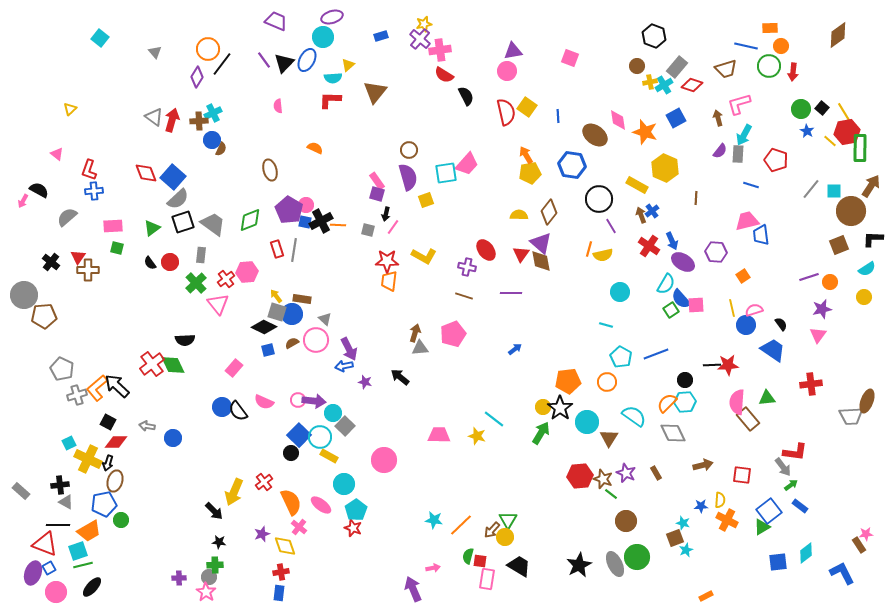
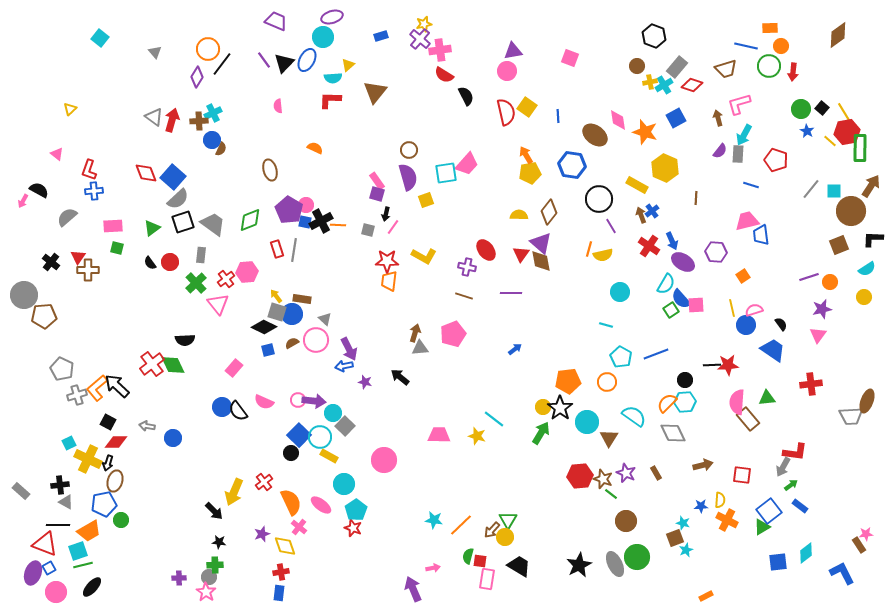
gray arrow at (783, 467): rotated 66 degrees clockwise
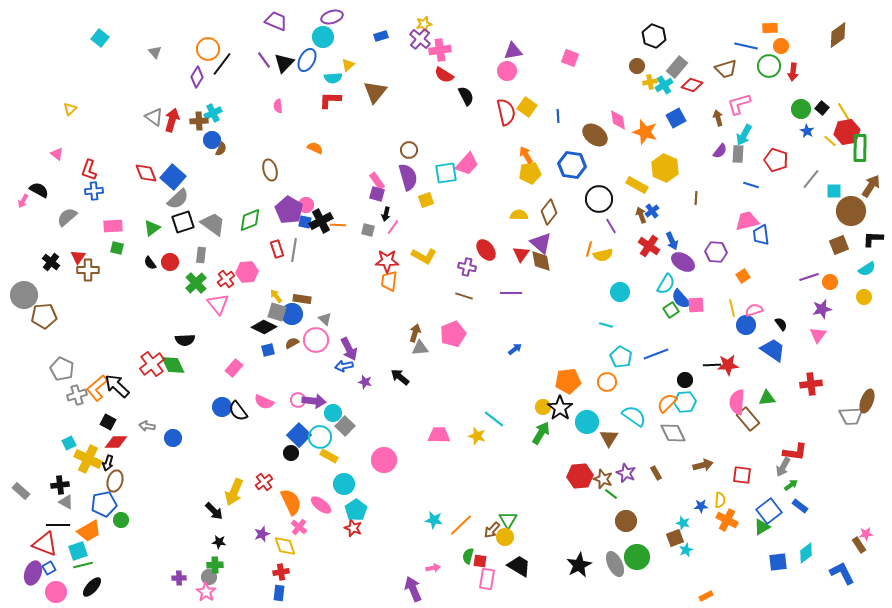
gray line at (811, 189): moved 10 px up
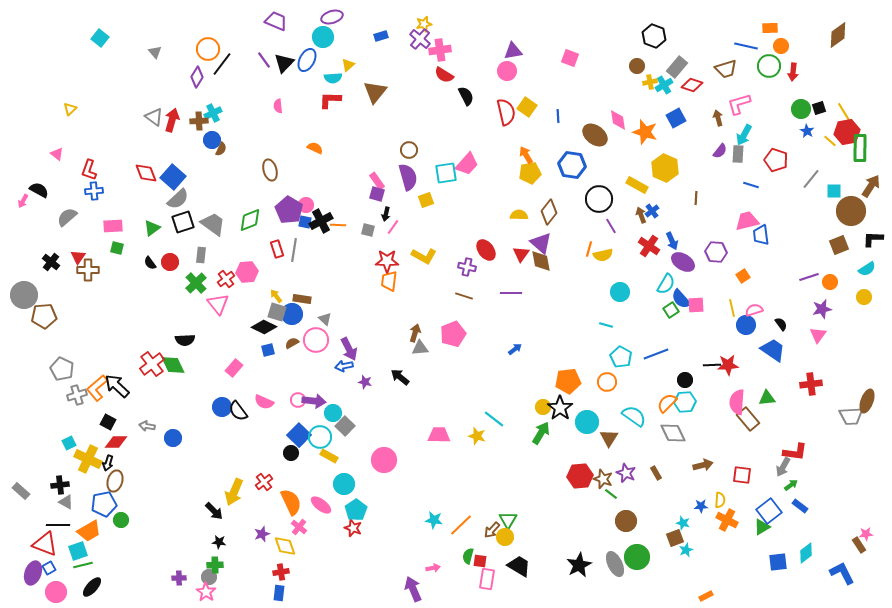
black square at (822, 108): moved 3 px left; rotated 32 degrees clockwise
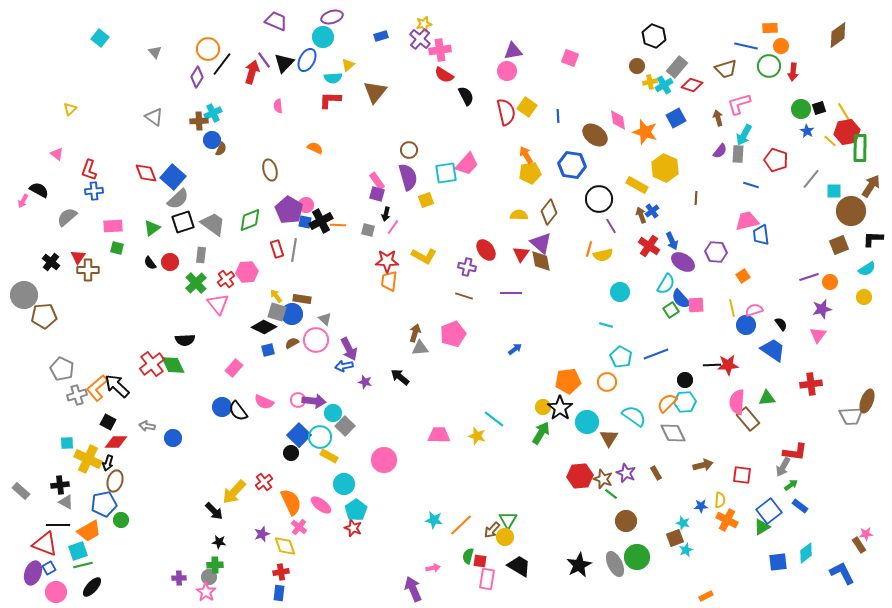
red arrow at (172, 120): moved 80 px right, 48 px up
cyan square at (69, 443): moved 2 px left; rotated 24 degrees clockwise
yellow arrow at (234, 492): rotated 20 degrees clockwise
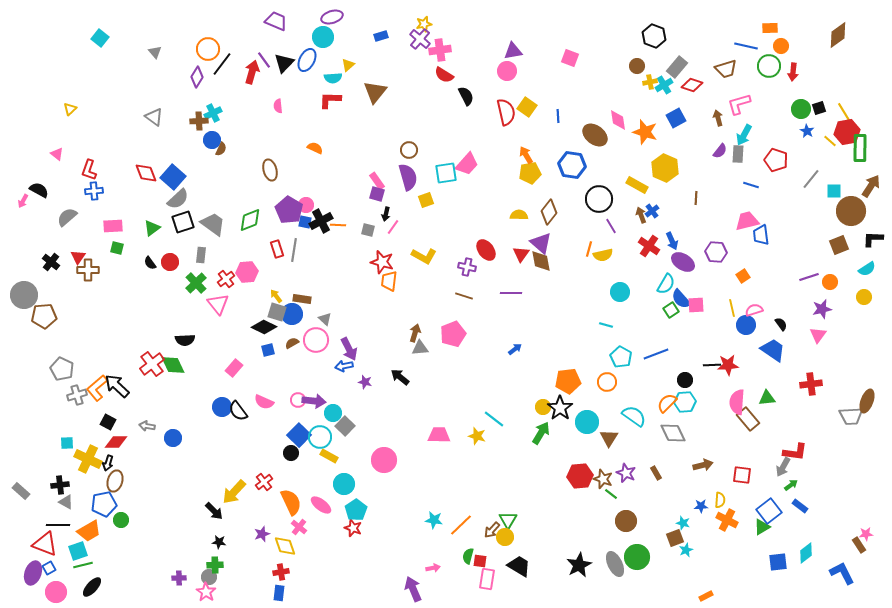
red star at (387, 261): moved 5 px left, 1 px down; rotated 15 degrees clockwise
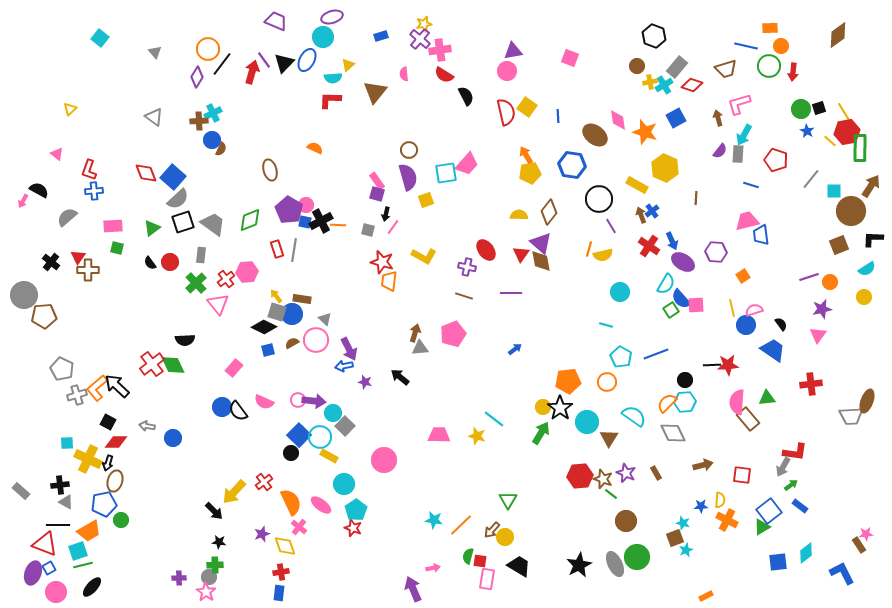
pink semicircle at (278, 106): moved 126 px right, 32 px up
green triangle at (508, 520): moved 20 px up
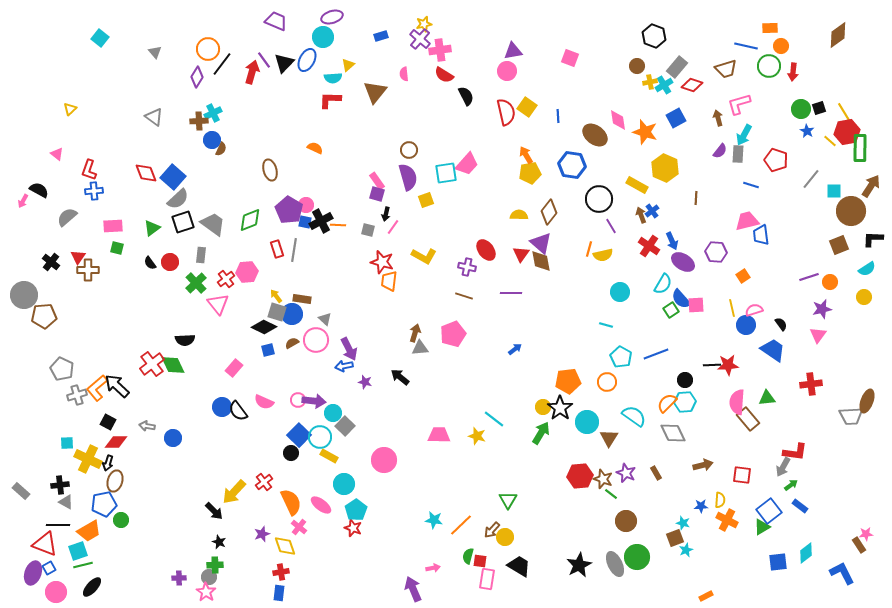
cyan semicircle at (666, 284): moved 3 px left
black star at (219, 542): rotated 16 degrees clockwise
